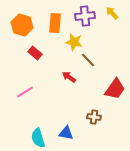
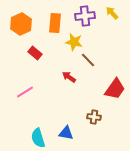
orange hexagon: moved 1 px left, 1 px up; rotated 20 degrees clockwise
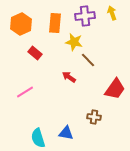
yellow arrow: rotated 24 degrees clockwise
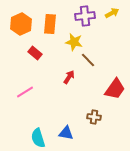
yellow arrow: rotated 80 degrees clockwise
orange rectangle: moved 5 px left, 1 px down
red arrow: rotated 88 degrees clockwise
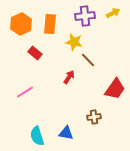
yellow arrow: moved 1 px right
brown cross: rotated 16 degrees counterclockwise
cyan semicircle: moved 1 px left, 2 px up
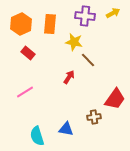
purple cross: rotated 12 degrees clockwise
red rectangle: moved 7 px left
red trapezoid: moved 10 px down
blue triangle: moved 4 px up
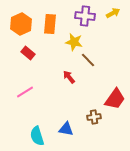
red arrow: rotated 72 degrees counterclockwise
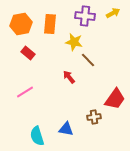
orange hexagon: rotated 15 degrees clockwise
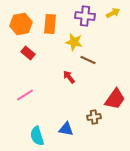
brown line: rotated 21 degrees counterclockwise
pink line: moved 3 px down
